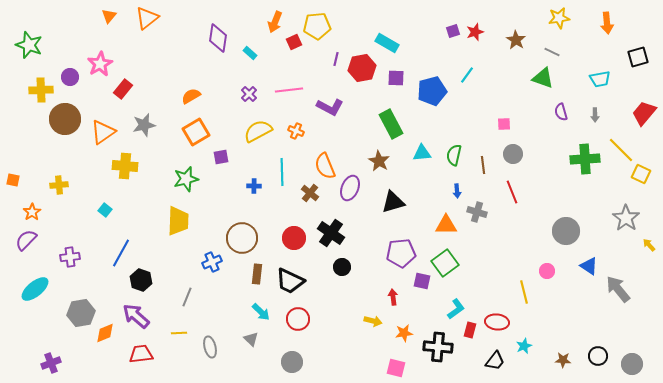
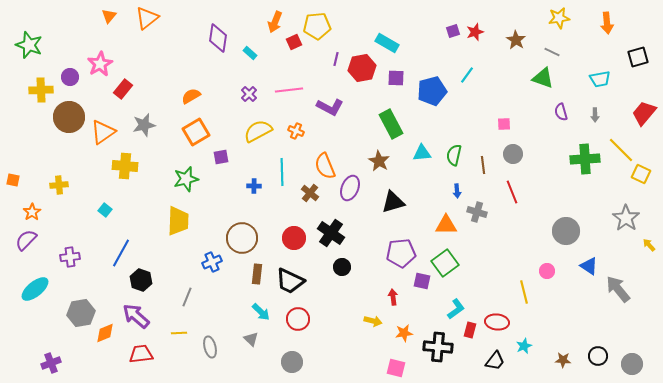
brown circle at (65, 119): moved 4 px right, 2 px up
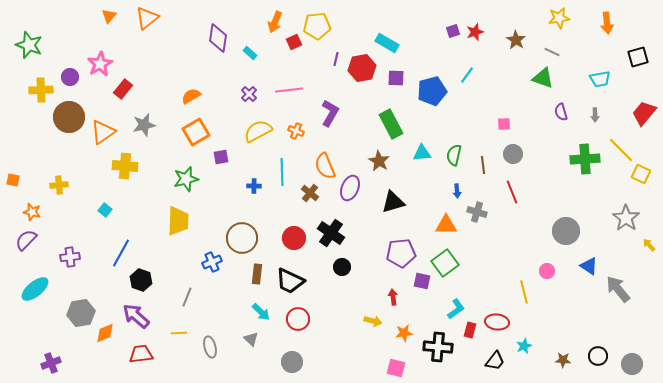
purple L-shape at (330, 107): moved 6 px down; rotated 88 degrees counterclockwise
orange star at (32, 212): rotated 24 degrees counterclockwise
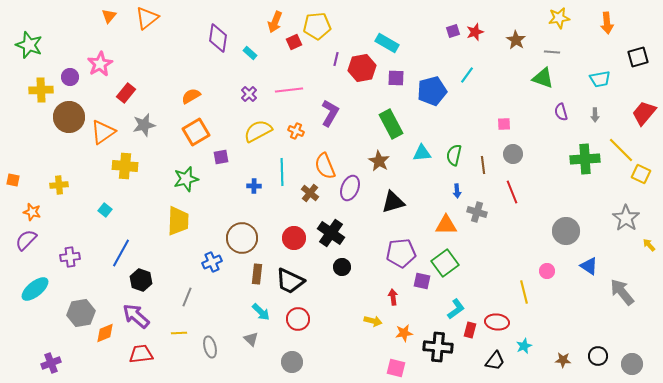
gray line at (552, 52): rotated 21 degrees counterclockwise
red rectangle at (123, 89): moved 3 px right, 4 px down
gray arrow at (618, 289): moved 4 px right, 3 px down
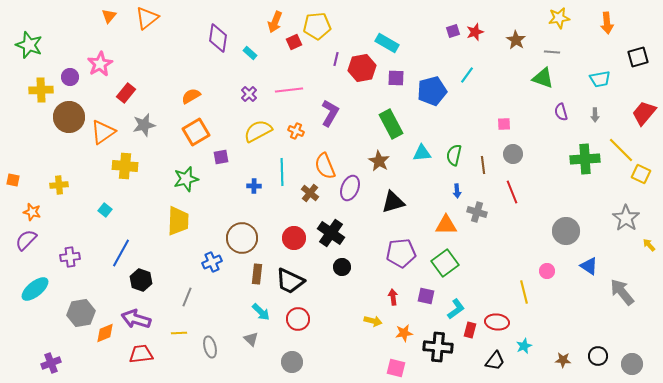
purple square at (422, 281): moved 4 px right, 15 px down
purple arrow at (136, 316): moved 3 px down; rotated 24 degrees counterclockwise
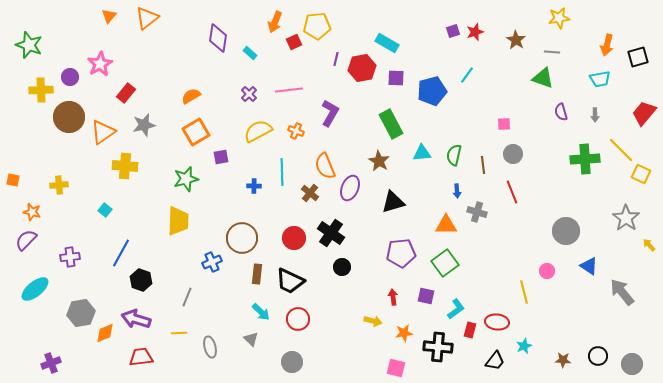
orange arrow at (607, 23): moved 22 px down; rotated 20 degrees clockwise
red trapezoid at (141, 354): moved 3 px down
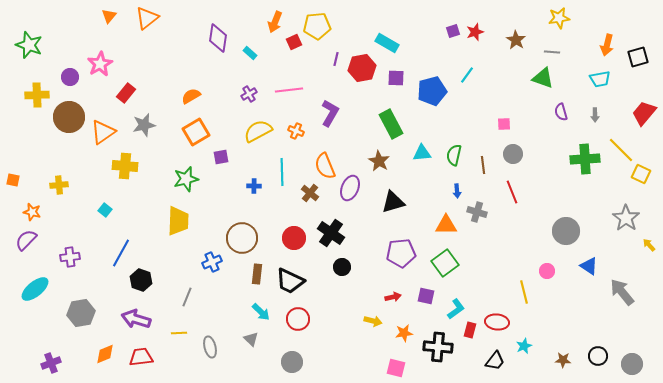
yellow cross at (41, 90): moved 4 px left, 5 px down
purple cross at (249, 94): rotated 14 degrees clockwise
red arrow at (393, 297): rotated 84 degrees clockwise
orange diamond at (105, 333): moved 21 px down
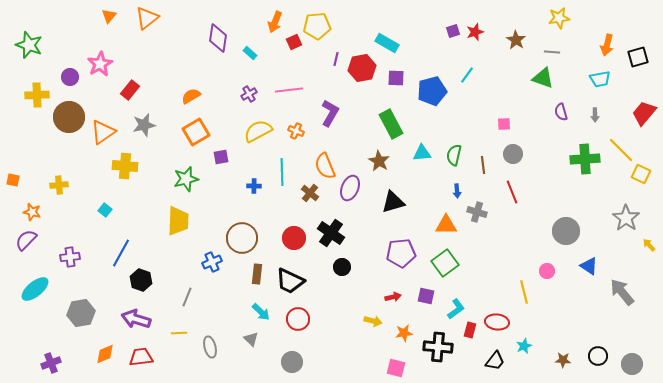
red rectangle at (126, 93): moved 4 px right, 3 px up
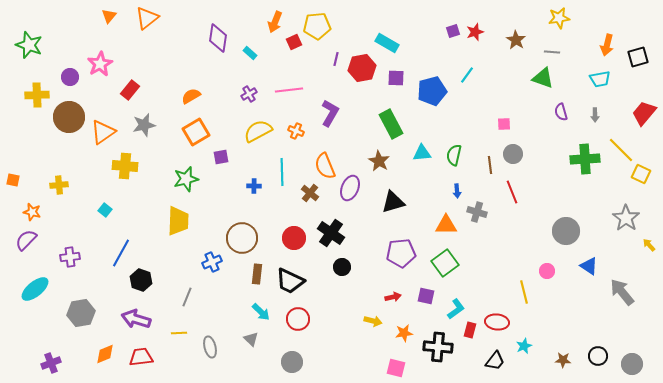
brown line at (483, 165): moved 7 px right
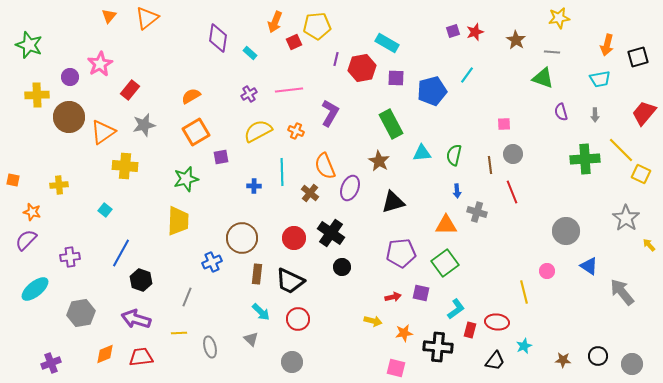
purple square at (426, 296): moved 5 px left, 3 px up
